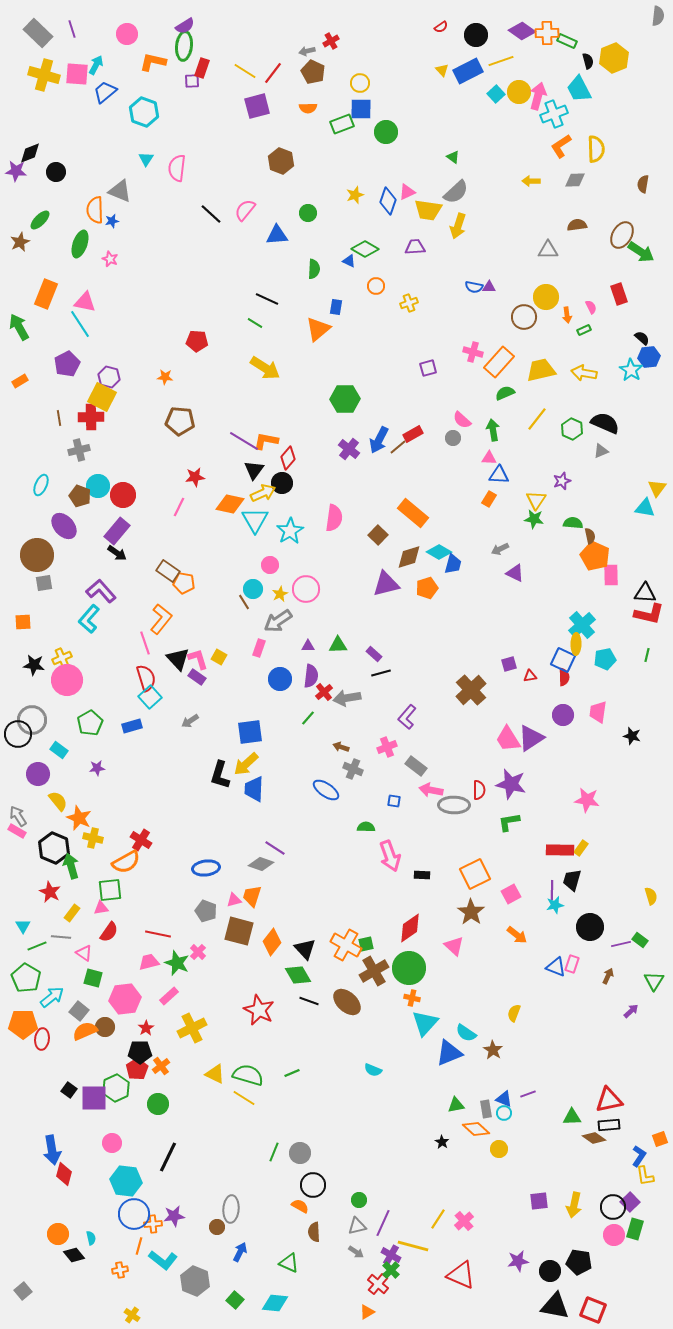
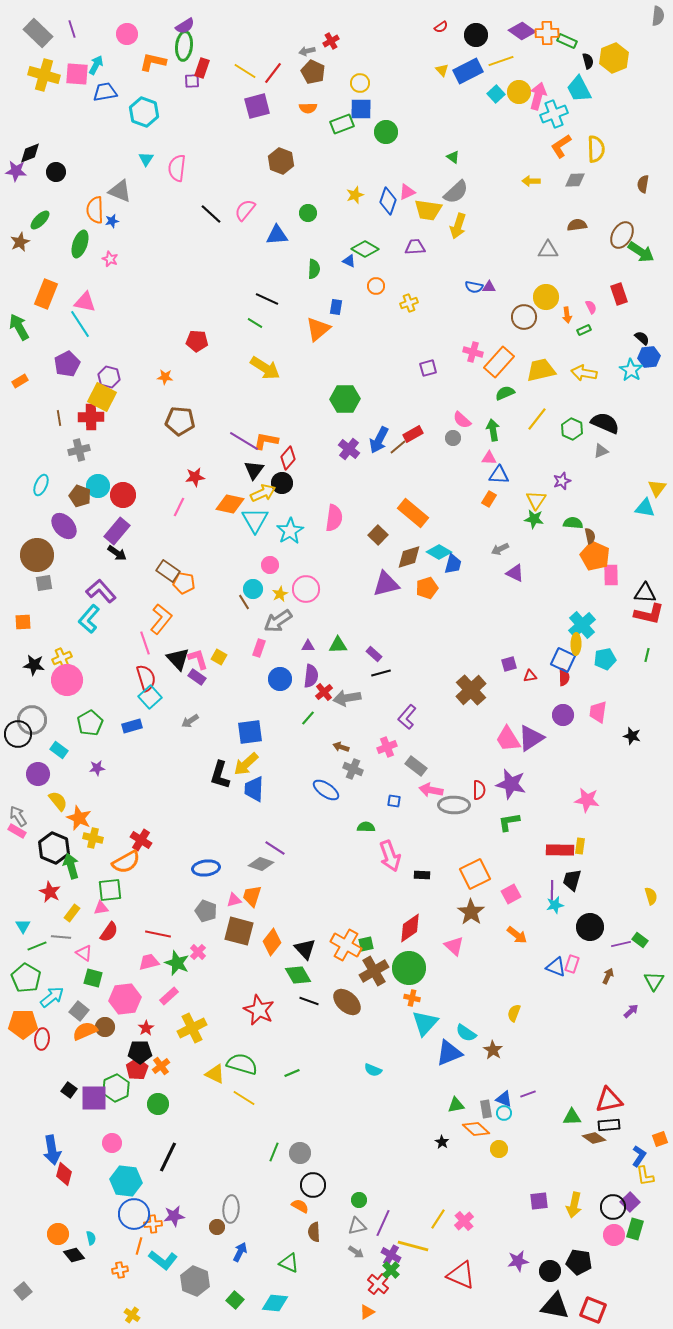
blue trapezoid at (105, 92): rotated 30 degrees clockwise
yellow rectangle at (581, 848): moved 1 px left, 2 px up; rotated 28 degrees counterclockwise
green semicircle at (248, 1075): moved 6 px left, 11 px up
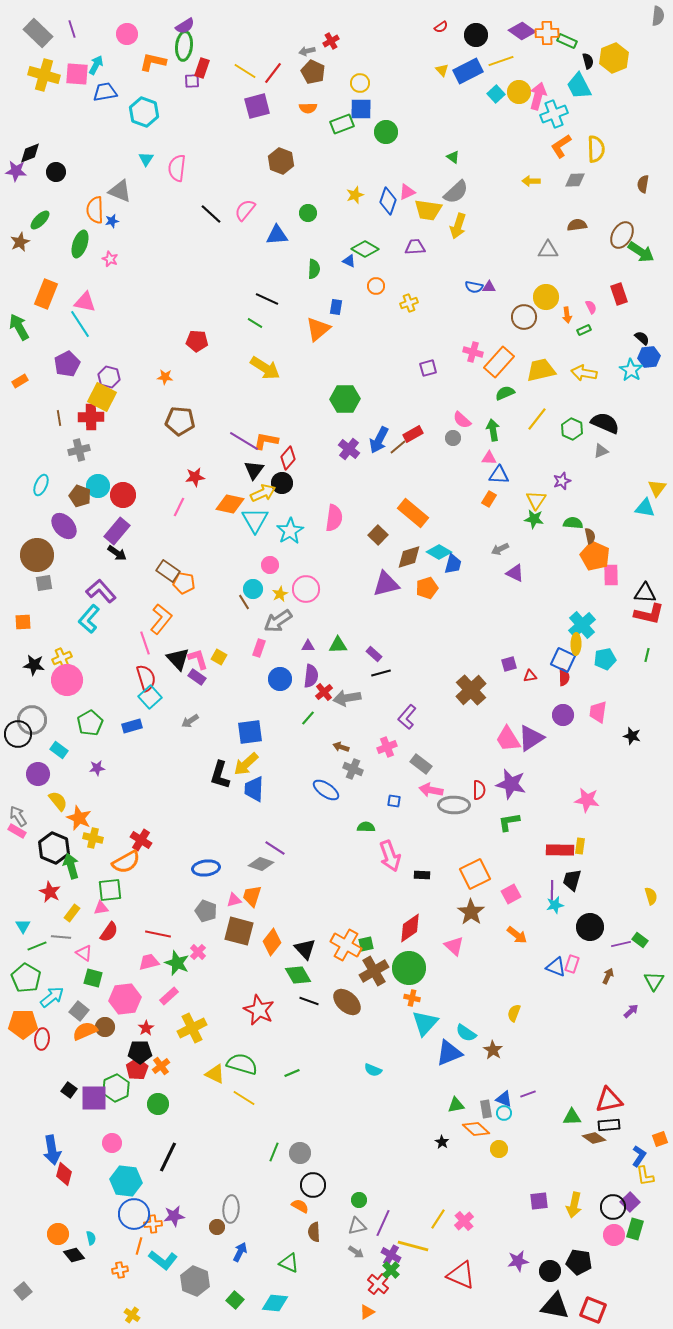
cyan trapezoid at (579, 89): moved 3 px up
gray rectangle at (416, 766): moved 5 px right, 2 px up
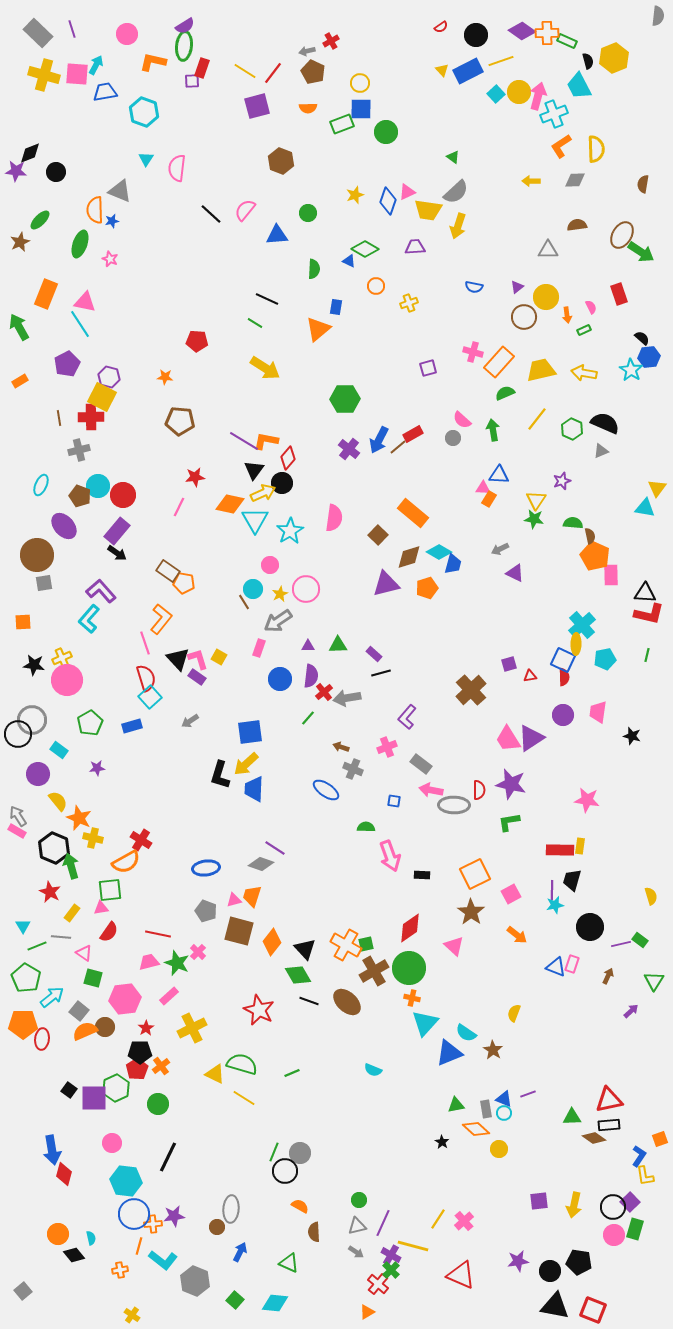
purple triangle at (489, 287): moved 28 px right; rotated 40 degrees counterclockwise
pink triangle at (489, 458): moved 6 px left, 30 px down
black circle at (313, 1185): moved 28 px left, 14 px up
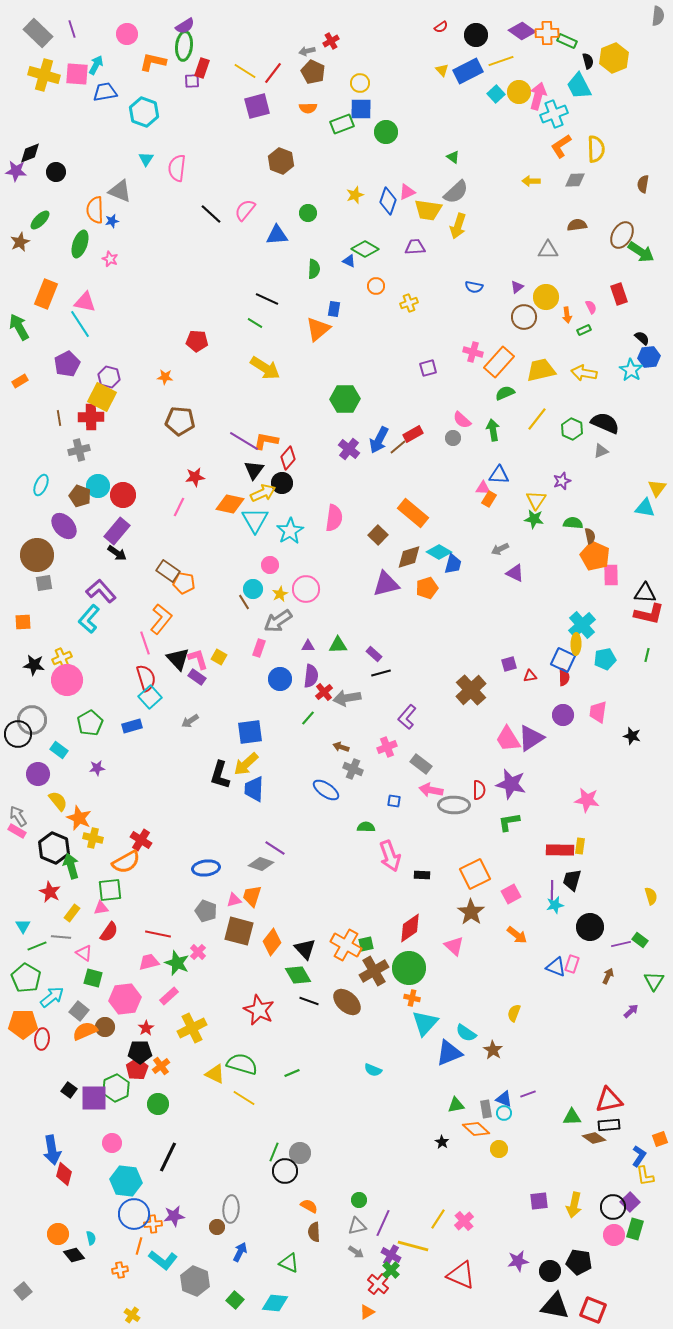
blue rectangle at (336, 307): moved 2 px left, 2 px down
orange semicircle at (300, 1206): moved 9 px right
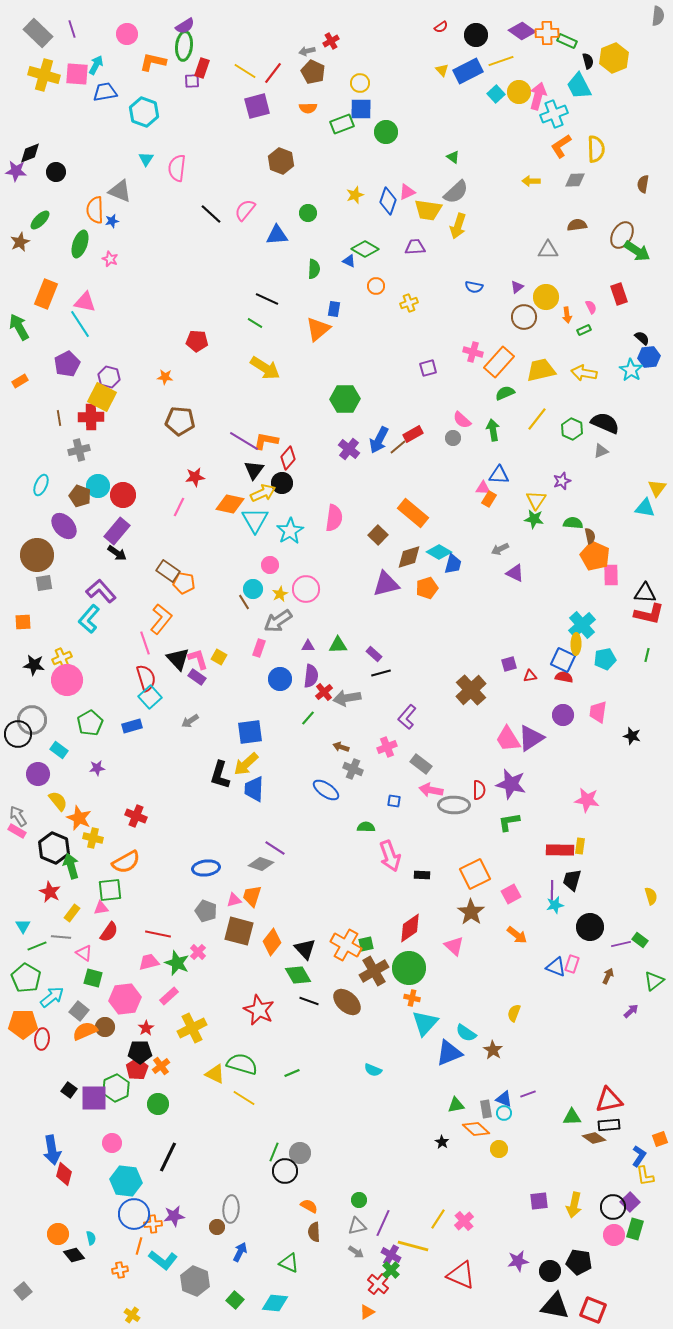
green arrow at (641, 252): moved 4 px left, 1 px up
red semicircle at (564, 677): rotated 78 degrees counterclockwise
red cross at (141, 840): moved 5 px left, 24 px up; rotated 10 degrees counterclockwise
green triangle at (654, 981): rotated 20 degrees clockwise
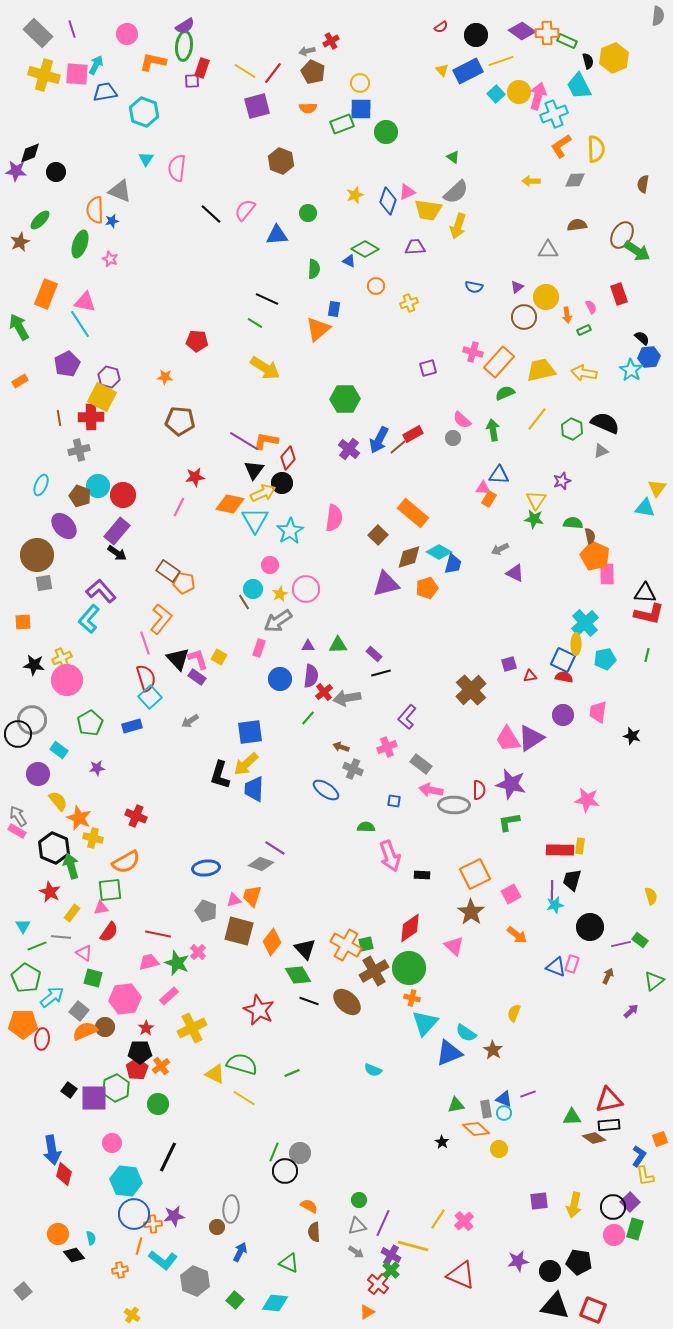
pink rectangle at (611, 575): moved 4 px left, 1 px up
cyan cross at (582, 625): moved 3 px right, 2 px up
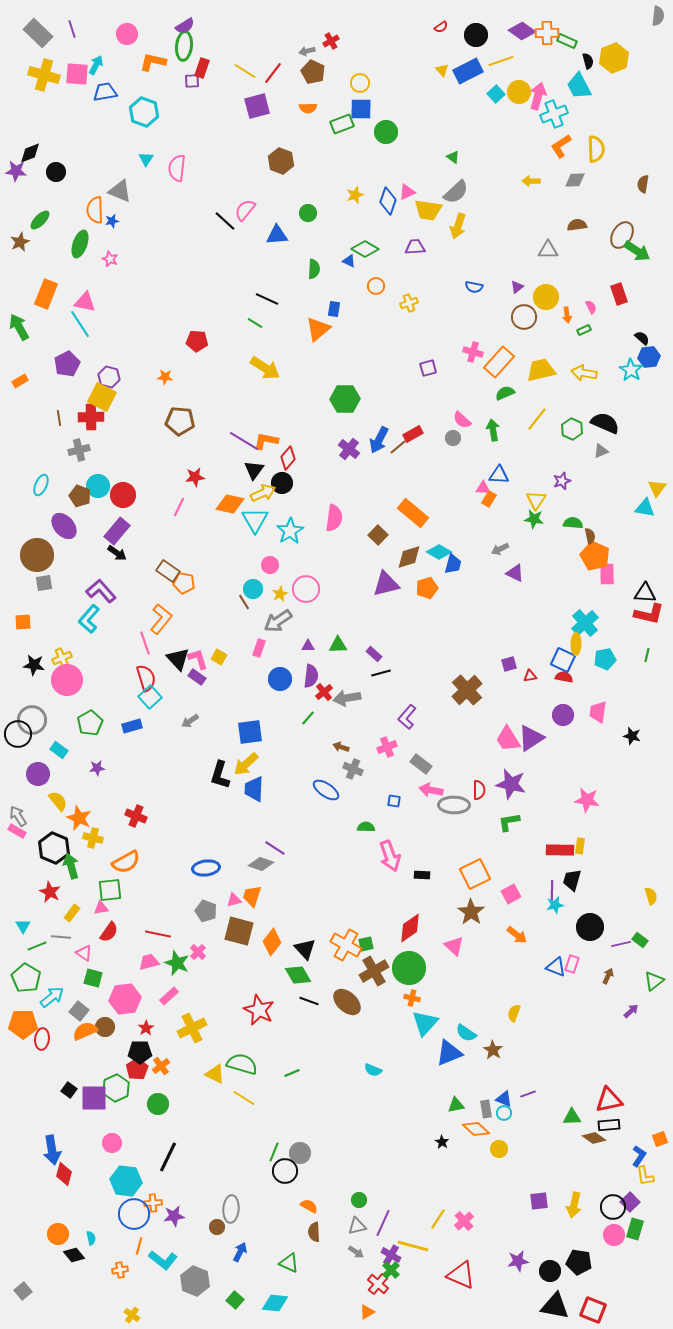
black line at (211, 214): moved 14 px right, 7 px down
brown cross at (471, 690): moved 4 px left
orange cross at (153, 1224): moved 21 px up
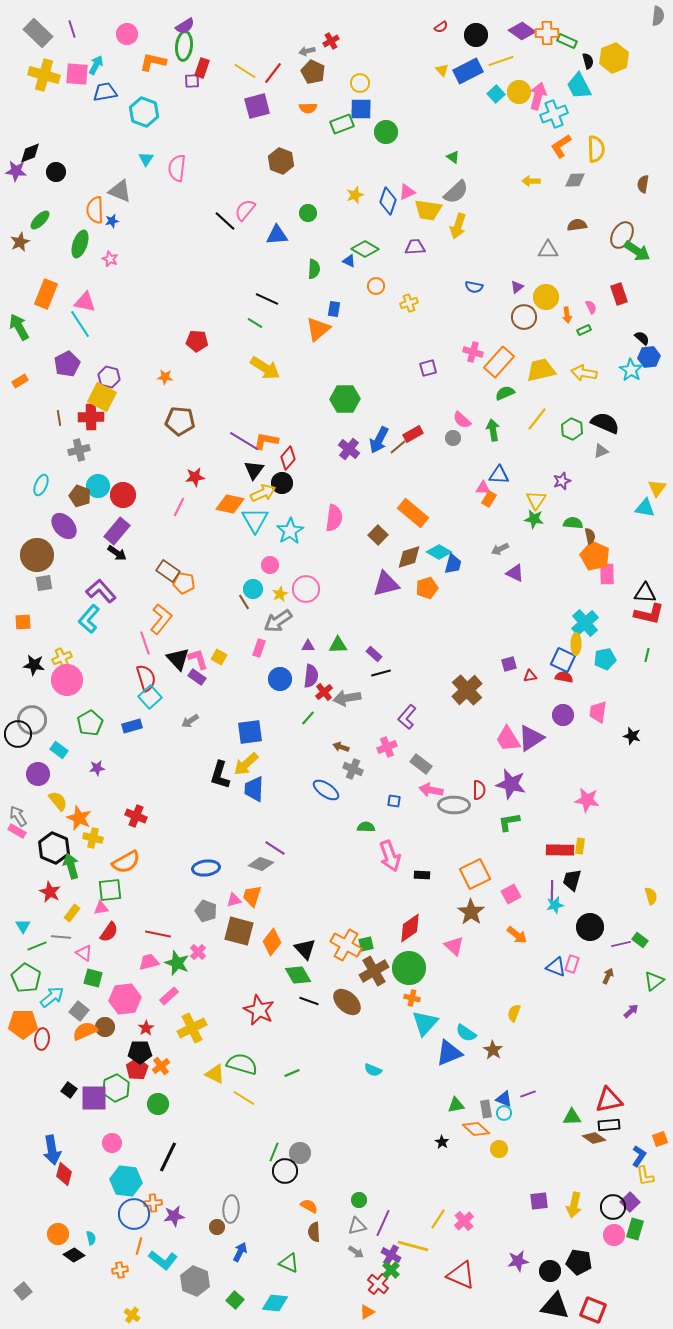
black diamond at (74, 1255): rotated 15 degrees counterclockwise
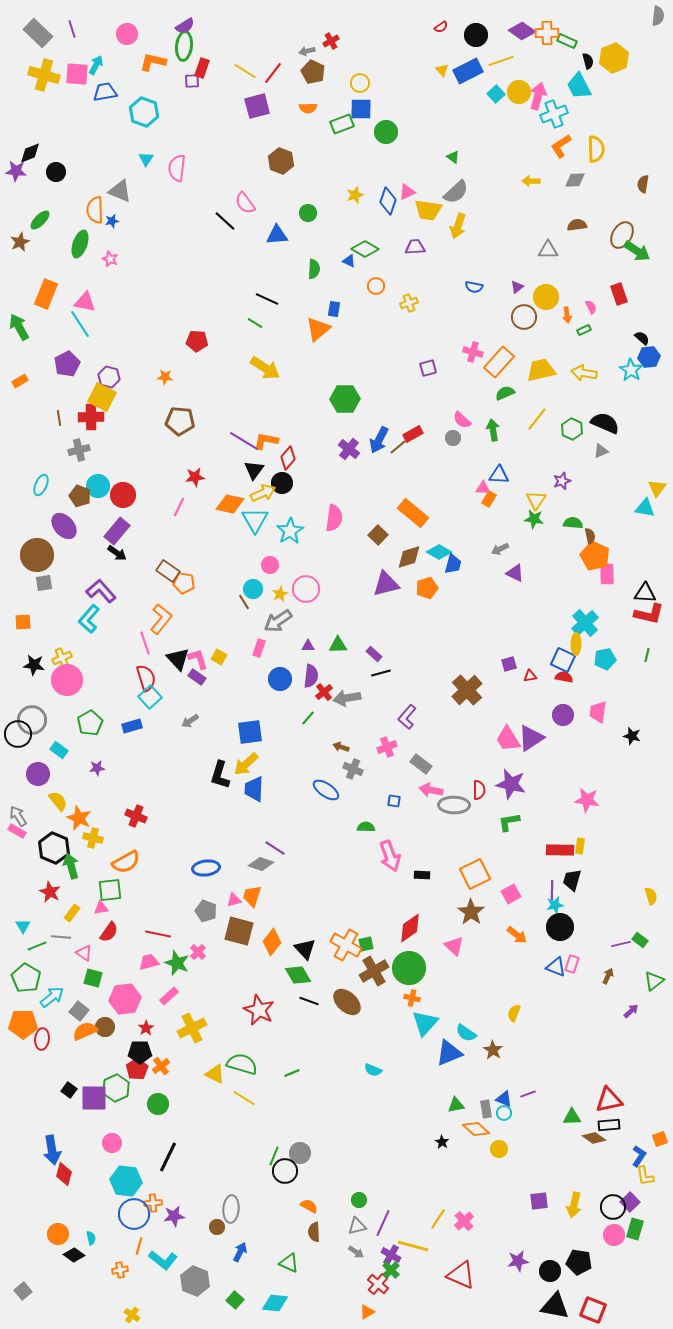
pink semicircle at (245, 210): moved 7 px up; rotated 75 degrees counterclockwise
black circle at (590, 927): moved 30 px left
green line at (274, 1152): moved 4 px down
